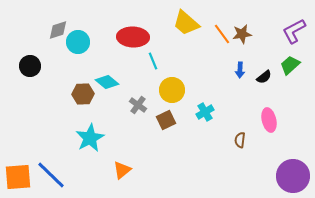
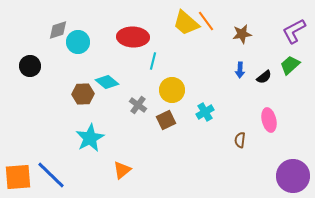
orange line: moved 16 px left, 13 px up
cyan line: rotated 36 degrees clockwise
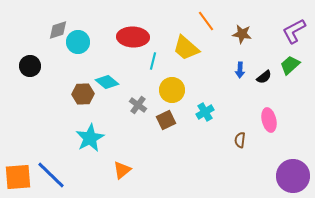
yellow trapezoid: moved 25 px down
brown star: rotated 18 degrees clockwise
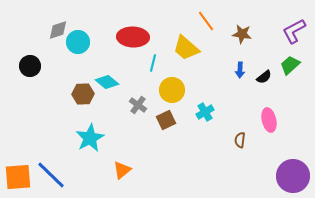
cyan line: moved 2 px down
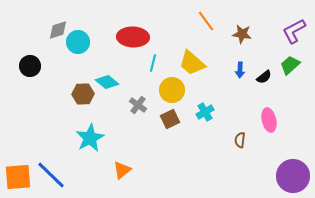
yellow trapezoid: moved 6 px right, 15 px down
brown square: moved 4 px right, 1 px up
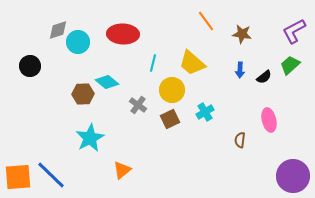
red ellipse: moved 10 px left, 3 px up
